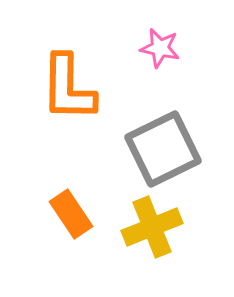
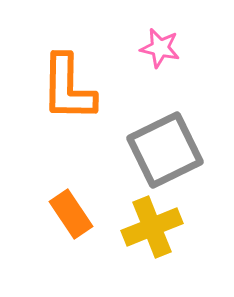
gray square: moved 2 px right, 1 px down
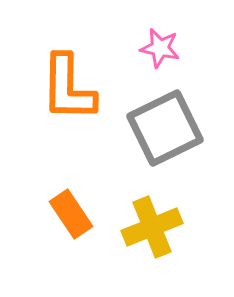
gray square: moved 22 px up
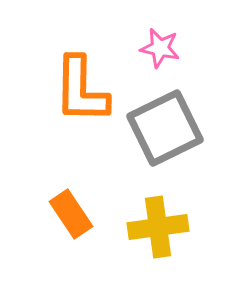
orange L-shape: moved 13 px right, 2 px down
yellow cross: moved 6 px right; rotated 14 degrees clockwise
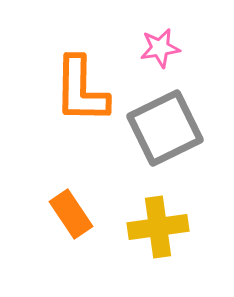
pink star: rotated 21 degrees counterclockwise
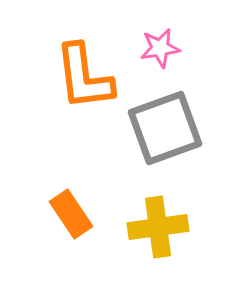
orange L-shape: moved 3 px right, 13 px up; rotated 8 degrees counterclockwise
gray square: rotated 6 degrees clockwise
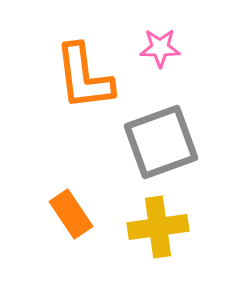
pink star: rotated 9 degrees clockwise
gray square: moved 4 px left, 14 px down
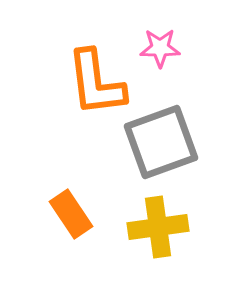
orange L-shape: moved 12 px right, 6 px down
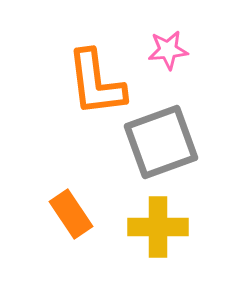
pink star: moved 8 px right, 2 px down; rotated 6 degrees counterclockwise
yellow cross: rotated 8 degrees clockwise
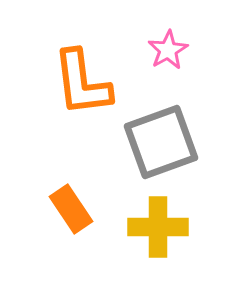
pink star: rotated 24 degrees counterclockwise
orange L-shape: moved 14 px left
orange rectangle: moved 5 px up
